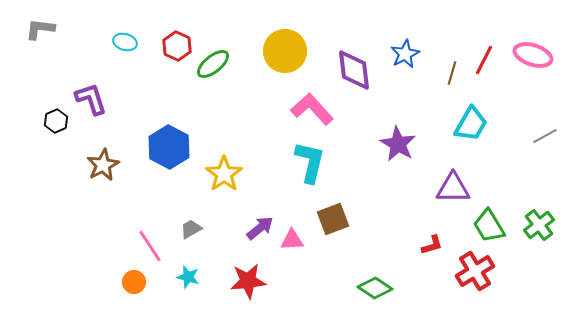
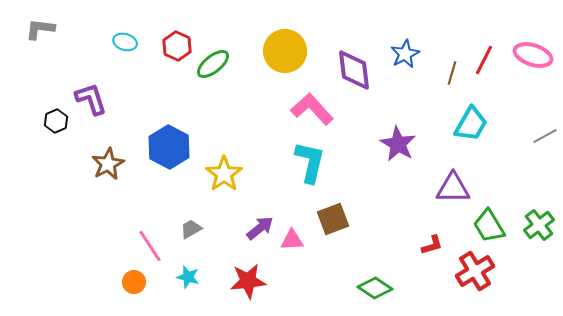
brown star: moved 5 px right, 1 px up
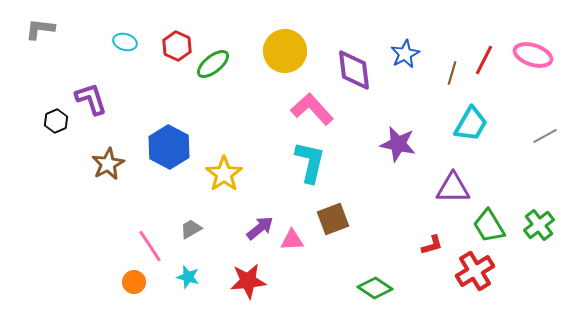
purple star: rotated 18 degrees counterclockwise
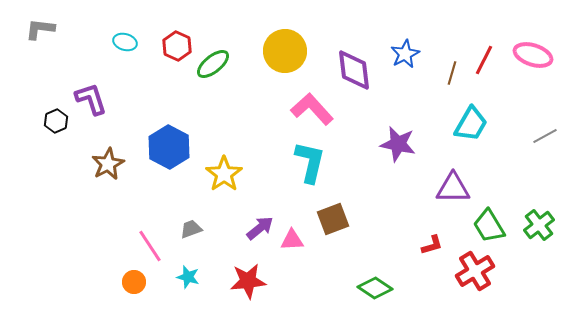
gray trapezoid: rotated 10 degrees clockwise
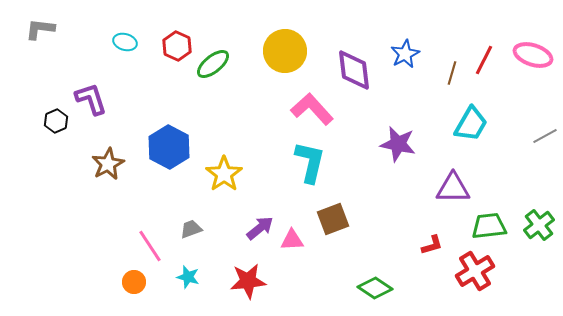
green trapezoid: rotated 114 degrees clockwise
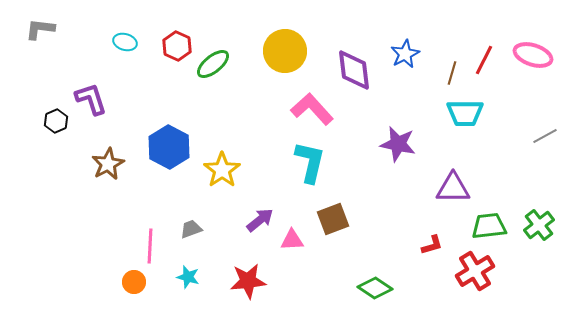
cyan trapezoid: moved 6 px left, 11 px up; rotated 60 degrees clockwise
yellow star: moved 2 px left, 4 px up
purple arrow: moved 8 px up
pink line: rotated 36 degrees clockwise
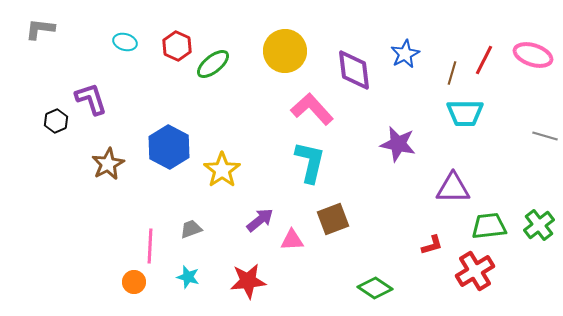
gray line: rotated 45 degrees clockwise
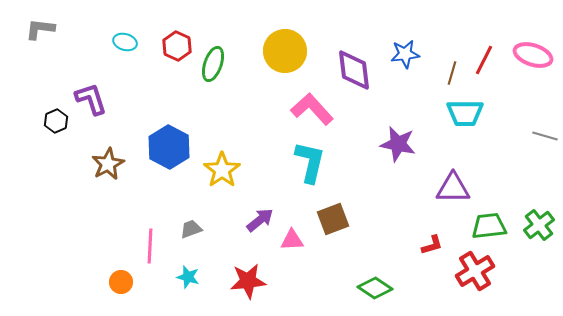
blue star: rotated 20 degrees clockwise
green ellipse: rotated 32 degrees counterclockwise
orange circle: moved 13 px left
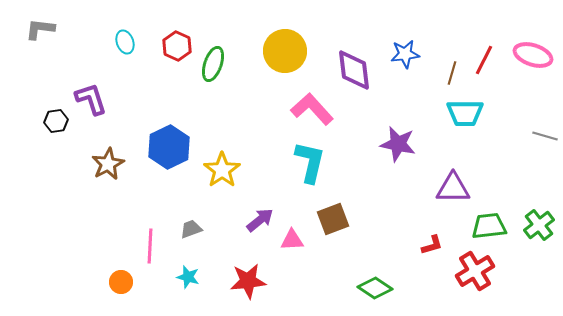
cyan ellipse: rotated 55 degrees clockwise
black hexagon: rotated 15 degrees clockwise
blue hexagon: rotated 6 degrees clockwise
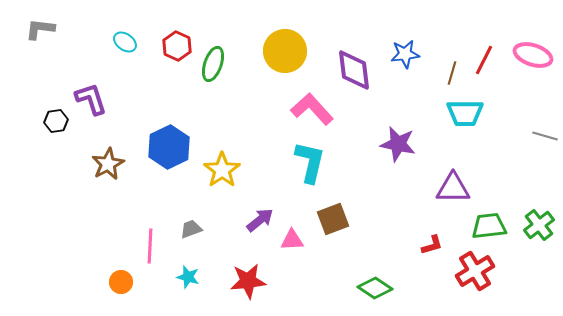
cyan ellipse: rotated 35 degrees counterclockwise
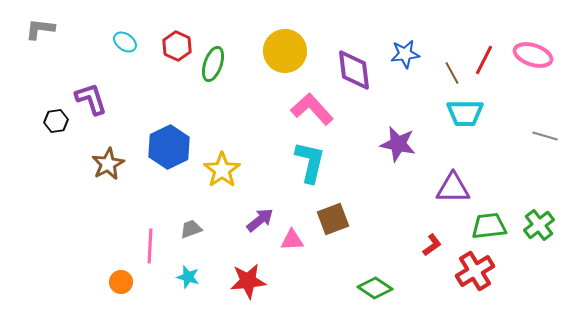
brown line: rotated 45 degrees counterclockwise
red L-shape: rotated 20 degrees counterclockwise
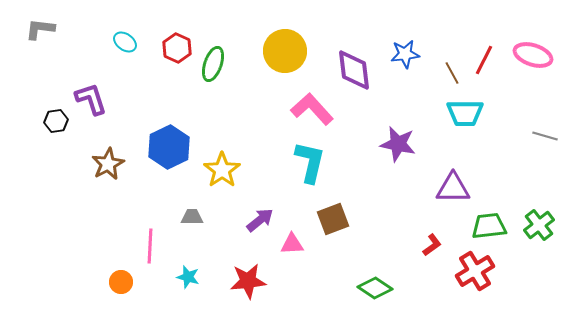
red hexagon: moved 2 px down
gray trapezoid: moved 1 px right, 12 px up; rotated 20 degrees clockwise
pink triangle: moved 4 px down
